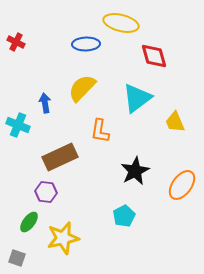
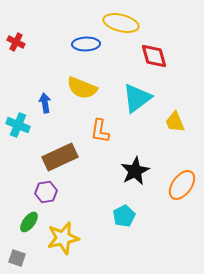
yellow semicircle: rotated 112 degrees counterclockwise
purple hexagon: rotated 15 degrees counterclockwise
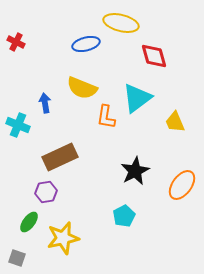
blue ellipse: rotated 12 degrees counterclockwise
orange L-shape: moved 6 px right, 14 px up
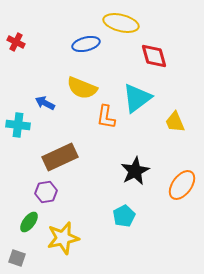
blue arrow: rotated 54 degrees counterclockwise
cyan cross: rotated 15 degrees counterclockwise
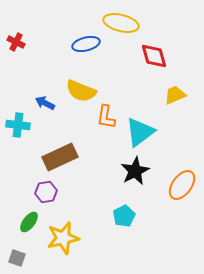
yellow semicircle: moved 1 px left, 3 px down
cyan triangle: moved 3 px right, 34 px down
yellow trapezoid: moved 27 px up; rotated 90 degrees clockwise
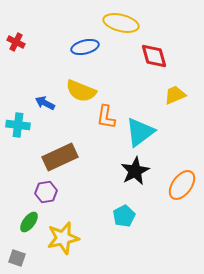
blue ellipse: moved 1 px left, 3 px down
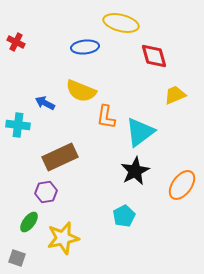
blue ellipse: rotated 8 degrees clockwise
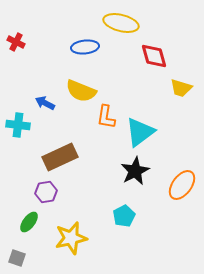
yellow trapezoid: moved 6 px right, 7 px up; rotated 140 degrees counterclockwise
yellow star: moved 8 px right
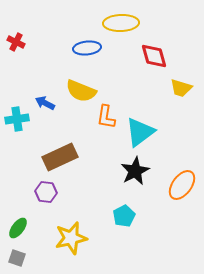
yellow ellipse: rotated 16 degrees counterclockwise
blue ellipse: moved 2 px right, 1 px down
cyan cross: moved 1 px left, 6 px up; rotated 15 degrees counterclockwise
purple hexagon: rotated 15 degrees clockwise
green ellipse: moved 11 px left, 6 px down
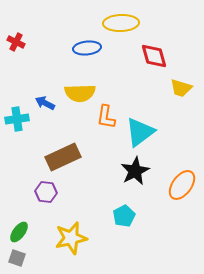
yellow semicircle: moved 1 px left, 2 px down; rotated 24 degrees counterclockwise
brown rectangle: moved 3 px right
green ellipse: moved 1 px right, 4 px down
